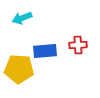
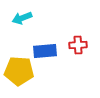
yellow pentagon: moved 2 px down
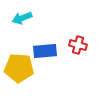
red cross: rotated 18 degrees clockwise
yellow pentagon: moved 3 px up
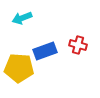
blue rectangle: rotated 15 degrees counterclockwise
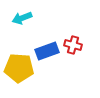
red cross: moved 5 px left
blue rectangle: moved 2 px right
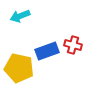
cyan arrow: moved 2 px left, 2 px up
yellow pentagon: rotated 8 degrees clockwise
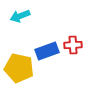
red cross: rotated 18 degrees counterclockwise
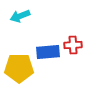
blue rectangle: moved 1 px right, 1 px down; rotated 15 degrees clockwise
yellow pentagon: rotated 12 degrees counterclockwise
